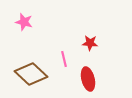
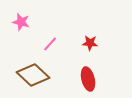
pink star: moved 3 px left
pink line: moved 14 px left, 15 px up; rotated 56 degrees clockwise
brown diamond: moved 2 px right, 1 px down
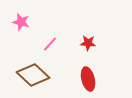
red star: moved 2 px left
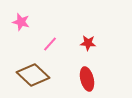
red ellipse: moved 1 px left
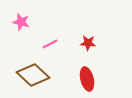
pink line: rotated 21 degrees clockwise
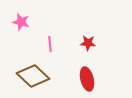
pink line: rotated 70 degrees counterclockwise
brown diamond: moved 1 px down
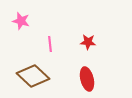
pink star: moved 1 px up
red star: moved 1 px up
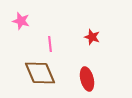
red star: moved 4 px right, 5 px up; rotated 14 degrees clockwise
brown diamond: moved 7 px right, 3 px up; rotated 24 degrees clockwise
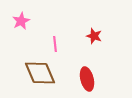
pink star: rotated 30 degrees clockwise
red star: moved 2 px right, 1 px up
pink line: moved 5 px right
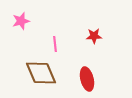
pink star: rotated 12 degrees clockwise
red star: rotated 21 degrees counterclockwise
brown diamond: moved 1 px right
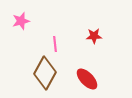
brown diamond: moved 4 px right; rotated 52 degrees clockwise
red ellipse: rotated 30 degrees counterclockwise
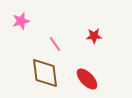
pink line: rotated 28 degrees counterclockwise
brown diamond: rotated 36 degrees counterclockwise
